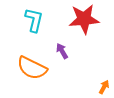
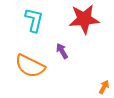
orange semicircle: moved 2 px left, 2 px up
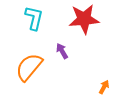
cyan L-shape: moved 2 px up
orange semicircle: moved 1 px left, 1 px down; rotated 104 degrees clockwise
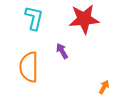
orange semicircle: rotated 40 degrees counterclockwise
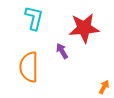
red star: moved 9 px down
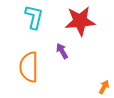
cyan L-shape: moved 1 px up
red star: moved 4 px left, 7 px up
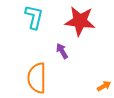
red star: rotated 12 degrees clockwise
orange semicircle: moved 8 px right, 11 px down
orange arrow: moved 1 px up; rotated 32 degrees clockwise
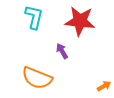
orange semicircle: rotated 68 degrees counterclockwise
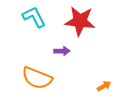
cyan L-shape: rotated 40 degrees counterclockwise
purple arrow: rotated 119 degrees clockwise
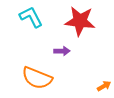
cyan L-shape: moved 3 px left
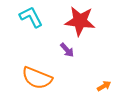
purple arrow: moved 5 px right, 1 px up; rotated 49 degrees clockwise
